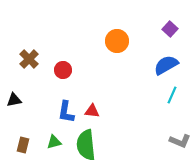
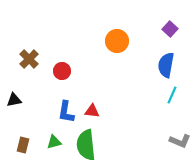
blue semicircle: rotated 50 degrees counterclockwise
red circle: moved 1 px left, 1 px down
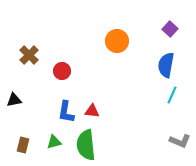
brown cross: moved 4 px up
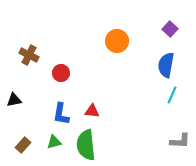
brown cross: rotated 18 degrees counterclockwise
red circle: moved 1 px left, 2 px down
blue L-shape: moved 5 px left, 2 px down
gray L-shape: rotated 20 degrees counterclockwise
brown rectangle: rotated 28 degrees clockwise
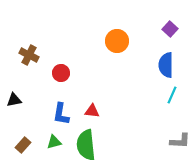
blue semicircle: rotated 10 degrees counterclockwise
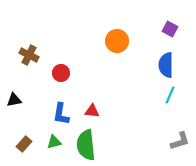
purple square: rotated 14 degrees counterclockwise
cyan line: moved 2 px left
gray L-shape: rotated 20 degrees counterclockwise
brown rectangle: moved 1 px right, 1 px up
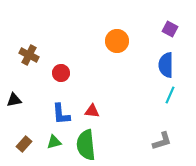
blue L-shape: rotated 15 degrees counterclockwise
gray L-shape: moved 18 px left
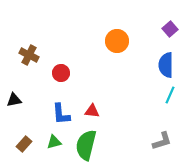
purple square: rotated 21 degrees clockwise
green semicircle: rotated 20 degrees clockwise
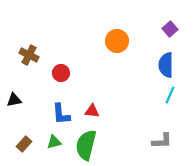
gray L-shape: rotated 15 degrees clockwise
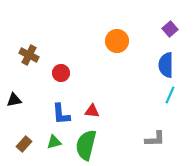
gray L-shape: moved 7 px left, 2 px up
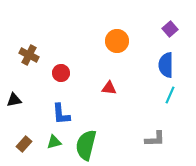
red triangle: moved 17 px right, 23 px up
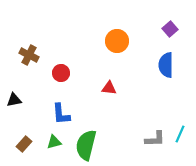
cyan line: moved 10 px right, 39 px down
